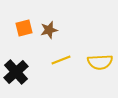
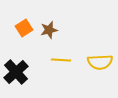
orange square: rotated 18 degrees counterclockwise
yellow line: rotated 24 degrees clockwise
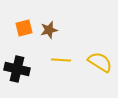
orange square: rotated 18 degrees clockwise
yellow semicircle: rotated 145 degrees counterclockwise
black cross: moved 1 px right, 3 px up; rotated 35 degrees counterclockwise
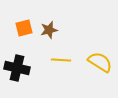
black cross: moved 1 px up
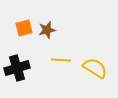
brown star: moved 2 px left
yellow semicircle: moved 5 px left, 6 px down
black cross: rotated 30 degrees counterclockwise
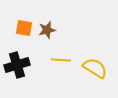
orange square: rotated 24 degrees clockwise
black cross: moved 3 px up
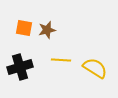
black cross: moved 3 px right, 2 px down
